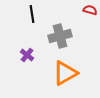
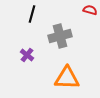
black line: rotated 24 degrees clockwise
orange triangle: moved 2 px right, 5 px down; rotated 32 degrees clockwise
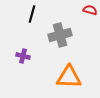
gray cross: moved 1 px up
purple cross: moved 4 px left, 1 px down; rotated 24 degrees counterclockwise
orange triangle: moved 2 px right, 1 px up
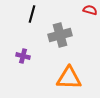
orange triangle: moved 1 px down
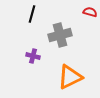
red semicircle: moved 2 px down
purple cross: moved 10 px right
orange triangle: moved 1 px right, 1 px up; rotated 28 degrees counterclockwise
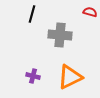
gray cross: rotated 20 degrees clockwise
purple cross: moved 20 px down
